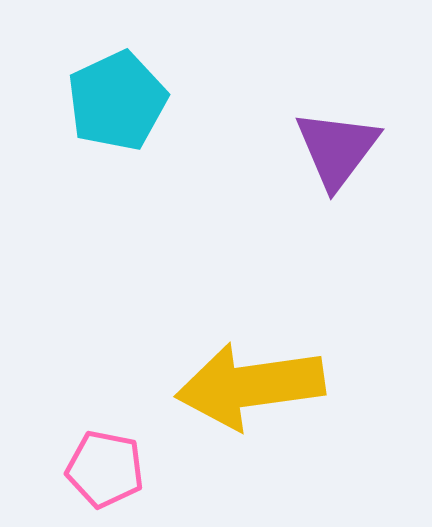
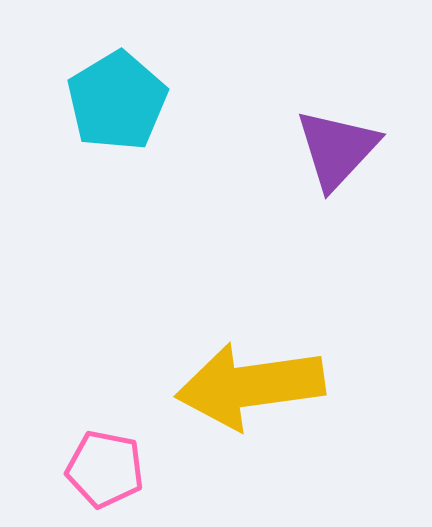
cyan pentagon: rotated 6 degrees counterclockwise
purple triangle: rotated 6 degrees clockwise
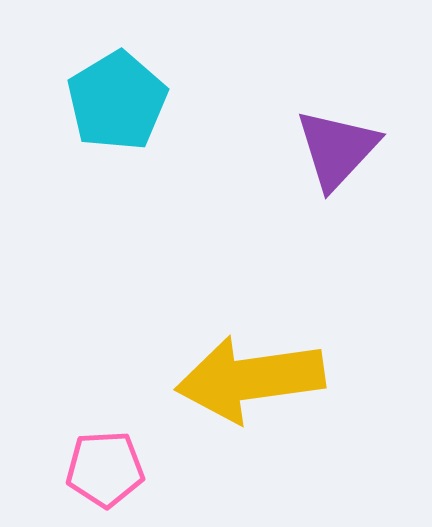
yellow arrow: moved 7 px up
pink pentagon: rotated 14 degrees counterclockwise
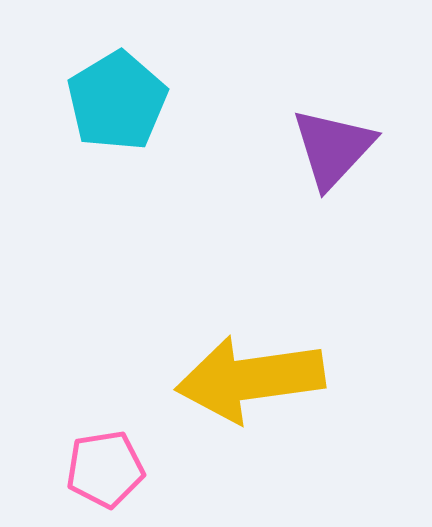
purple triangle: moved 4 px left, 1 px up
pink pentagon: rotated 6 degrees counterclockwise
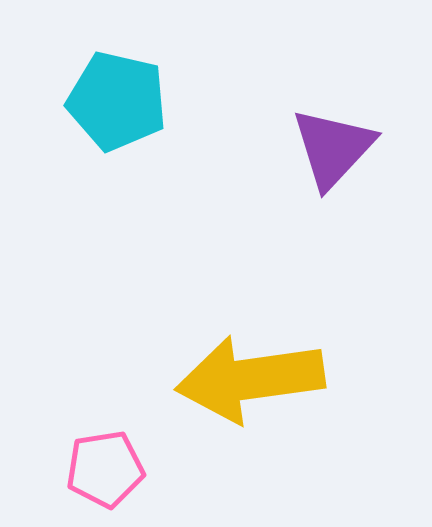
cyan pentagon: rotated 28 degrees counterclockwise
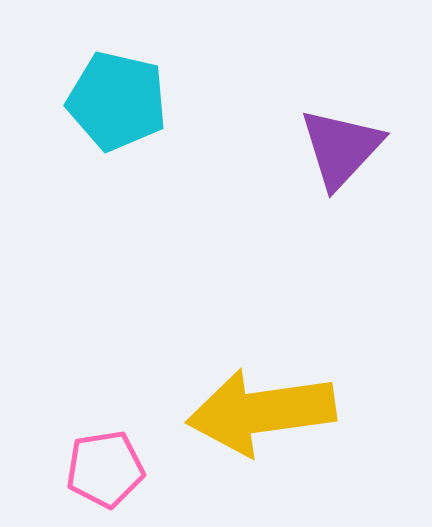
purple triangle: moved 8 px right
yellow arrow: moved 11 px right, 33 px down
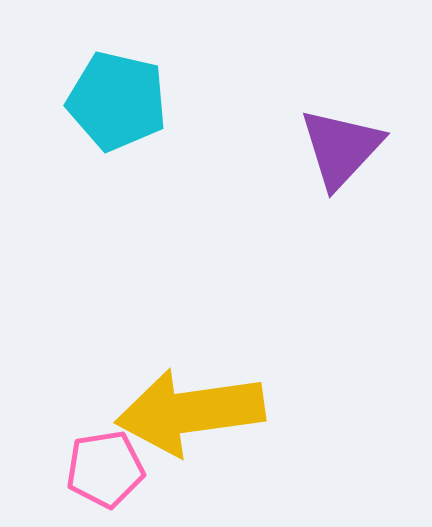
yellow arrow: moved 71 px left
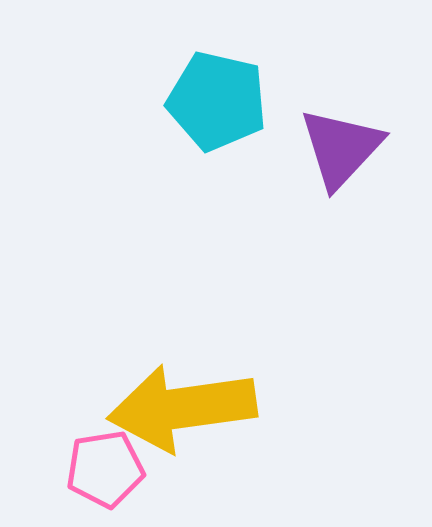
cyan pentagon: moved 100 px right
yellow arrow: moved 8 px left, 4 px up
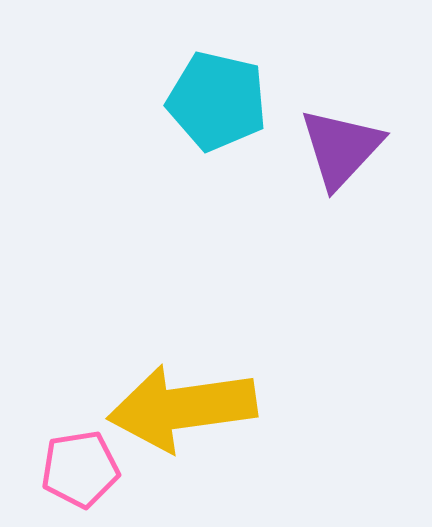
pink pentagon: moved 25 px left
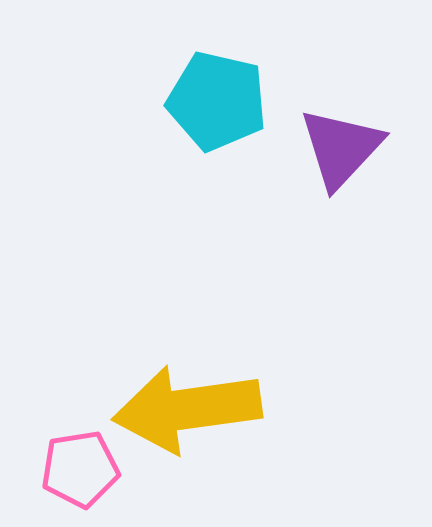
yellow arrow: moved 5 px right, 1 px down
